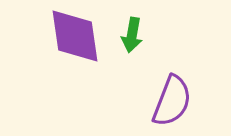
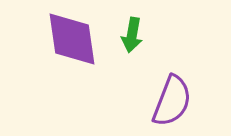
purple diamond: moved 3 px left, 3 px down
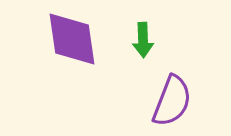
green arrow: moved 11 px right, 5 px down; rotated 12 degrees counterclockwise
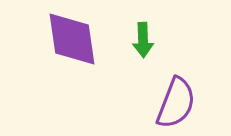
purple semicircle: moved 4 px right, 2 px down
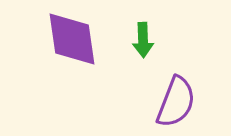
purple semicircle: moved 1 px up
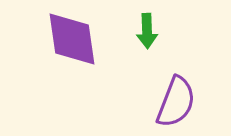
green arrow: moved 4 px right, 9 px up
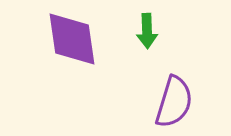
purple semicircle: moved 2 px left; rotated 4 degrees counterclockwise
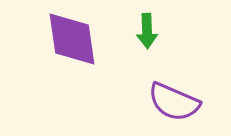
purple semicircle: rotated 96 degrees clockwise
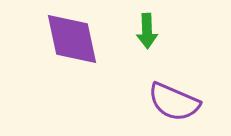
purple diamond: rotated 4 degrees counterclockwise
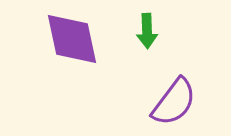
purple semicircle: rotated 76 degrees counterclockwise
